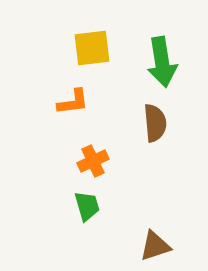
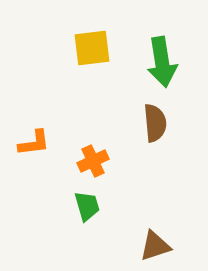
orange L-shape: moved 39 px left, 41 px down
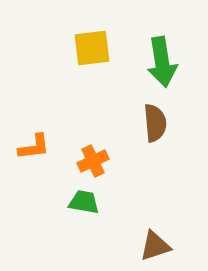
orange L-shape: moved 4 px down
green trapezoid: moved 3 px left, 4 px up; rotated 64 degrees counterclockwise
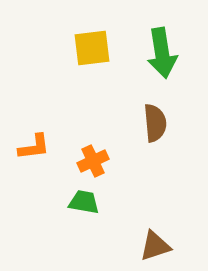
green arrow: moved 9 px up
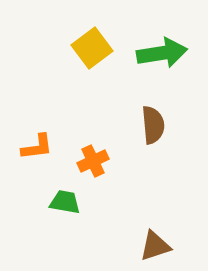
yellow square: rotated 30 degrees counterclockwise
green arrow: rotated 90 degrees counterclockwise
brown semicircle: moved 2 px left, 2 px down
orange L-shape: moved 3 px right
green trapezoid: moved 19 px left
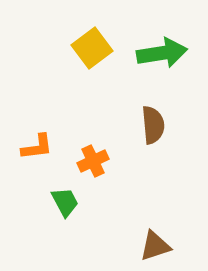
green trapezoid: rotated 52 degrees clockwise
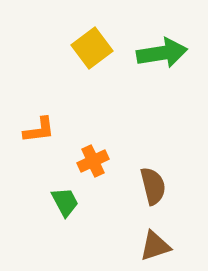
brown semicircle: moved 61 px down; rotated 9 degrees counterclockwise
orange L-shape: moved 2 px right, 17 px up
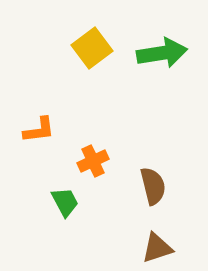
brown triangle: moved 2 px right, 2 px down
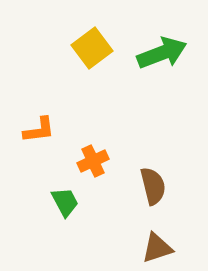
green arrow: rotated 12 degrees counterclockwise
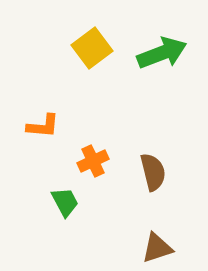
orange L-shape: moved 4 px right, 4 px up; rotated 12 degrees clockwise
brown semicircle: moved 14 px up
